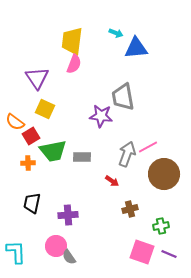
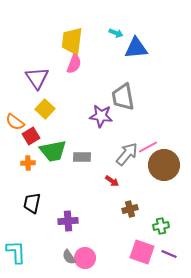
yellow square: rotated 18 degrees clockwise
gray arrow: rotated 20 degrees clockwise
brown circle: moved 9 px up
purple cross: moved 6 px down
pink circle: moved 29 px right, 12 px down
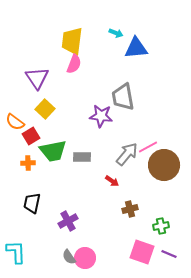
purple cross: rotated 24 degrees counterclockwise
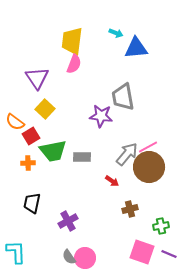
brown circle: moved 15 px left, 2 px down
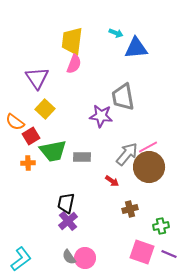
black trapezoid: moved 34 px right
purple cross: rotated 12 degrees counterclockwise
cyan L-shape: moved 5 px right, 7 px down; rotated 55 degrees clockwise
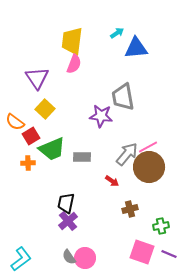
cyan arrow: moved 1 px right; rotated 56 degrees counterclockwise
green trapezoid: moved 1 px left, 2 px up; rotated 12 degrees counterclockwise
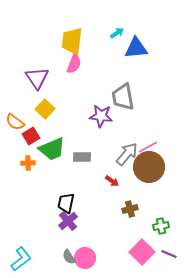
pink square: rotated 25 degrees clockwise
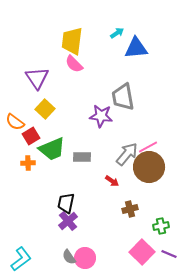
pink semicircle: rotated 114 degrees clockwise
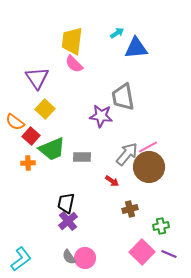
red square: rotated 18 degrees counterclockwise
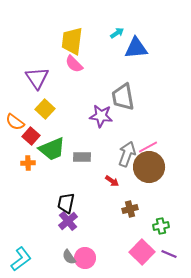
gray arrow: rotated 20 degrees counterclockwise
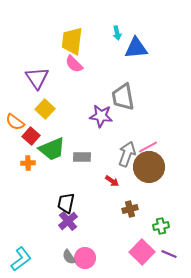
cyan arrow: rotated 112 degrees clockwise
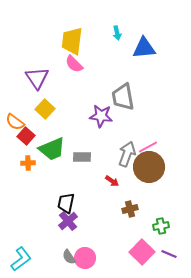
blue triangle: moved 8 px right
red square: moved 5 px left
